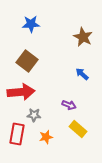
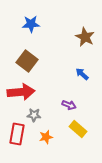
brown star: moved 2 px right
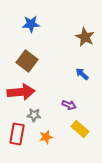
yellow rectangle: moved 2 px right
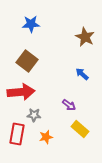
purple arrow: rotated 16 degrees clockwise
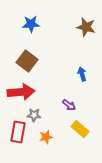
brown star: moved 1 px right, 10 px up; rotated 12 degrees counterclockwise
blue arrow: rotated 32 degrees clockwise
red rectangle: moved 1 px right, 2 px up
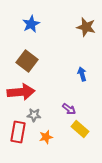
blue star: rotated 24 degrees counterclockwise
purple arrow: moved 4 px down
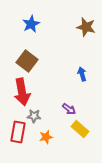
red arrow: moved 1 px right; rotated 84 degrees clockwise
gray star: moved 1 px down
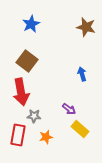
red arrow: moved 1 px left
red rectangle: moved 3 px down
